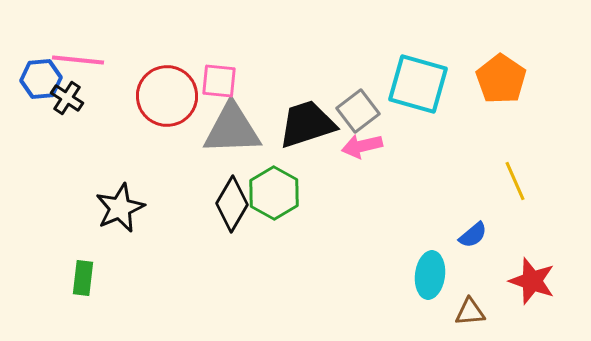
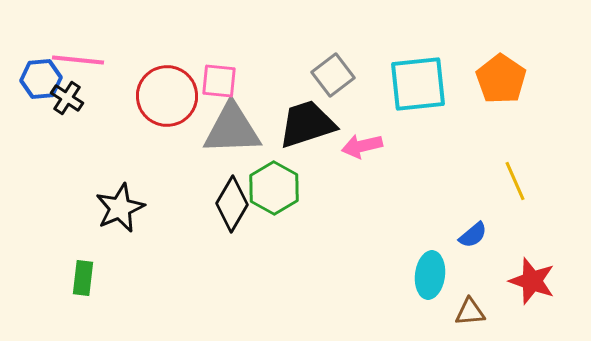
cyan square: rotated 22 degrees counterclockwise
gray square: moved 25 px left, 36 px up
green hexagon: moved 5 px up
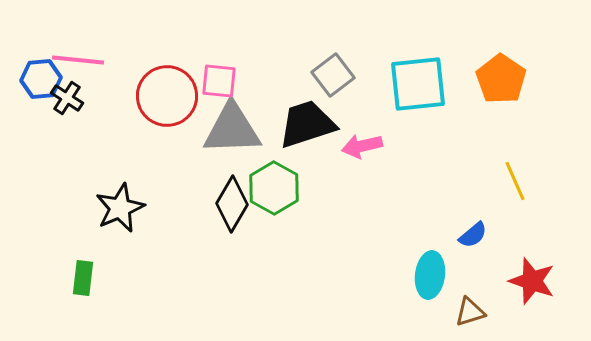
brown triangle: rotated 12 degrees counterclockwise
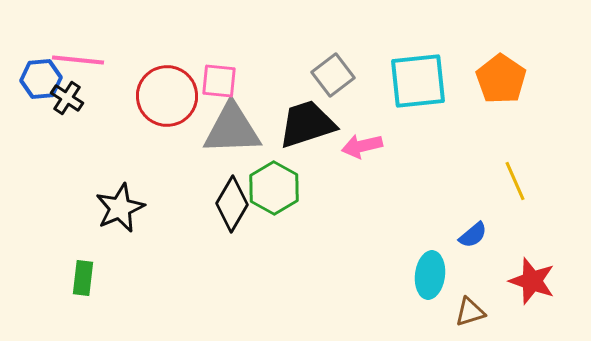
cyan square: moved 3 px up
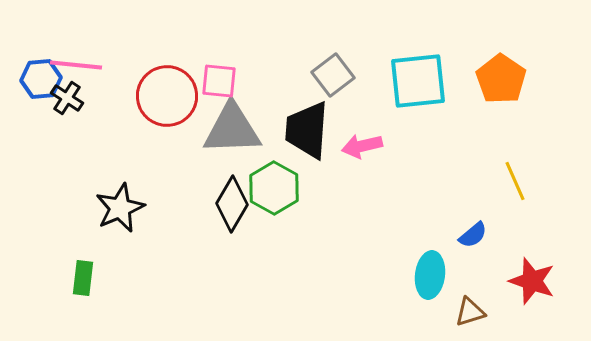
pink line: moved 2 px left, 5 px down
black trapezoid: moved 6 px down; rotated 68 degrees counterclockwise
